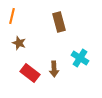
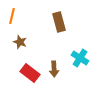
brown star: moved 1 px right, 1 px up
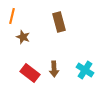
brown star: moved 3 px right, 5 px up
cyan cross: moved 5 px right, 12 px down
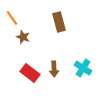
orange line: moved 2 px down; rotated 49 degrees counterclockwise
cyan cross: moved 2 px left, 2 px up
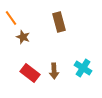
orange line: moved 1 px left
brown arrow: moved 2 px down
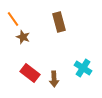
orange line: moved 2 px right, 1 px down
brown arrow: moved 8 px down
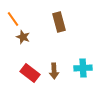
cyan cross: rotated 36 degrees counterclockwise
brown arrow: moved 8 px up
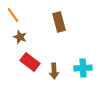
orange line: moved 4 px up
brown star: moved 3 px left
red rectangle: moved 11 px up
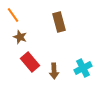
red rectangle: rotated 12 degrees clockwise
cyan cross: rotated 24 degrees counterclockwise
